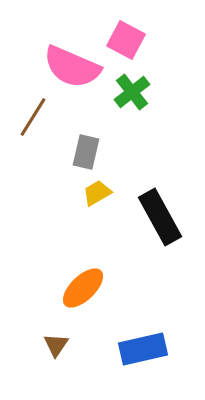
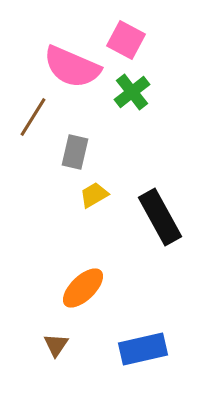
gray rectangle: moved 11 px left
yellow trapezoid: moved 3 px left, 2 px down
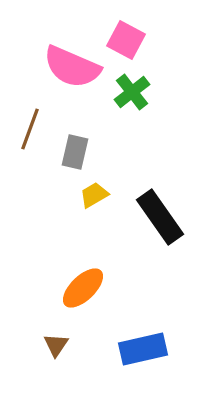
brown line: moved 3 px left, 12 px down; rotated 12 degrees counterclockwise
black rectangle: rotated 6 degrees counterclockwise
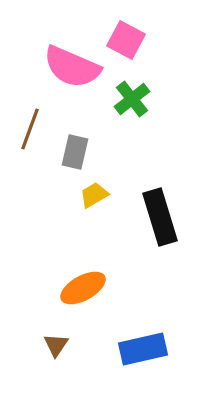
green cross: moved 7 px down
black rectangle: rotated 18 degrees clockwise
orange ellipse: rotated 15 degrees clockwise
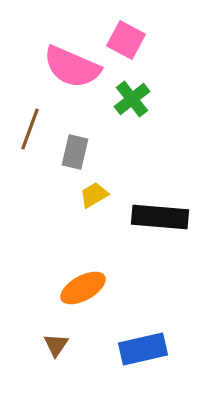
black rectangle: rotated 68 degrees counterclockwise
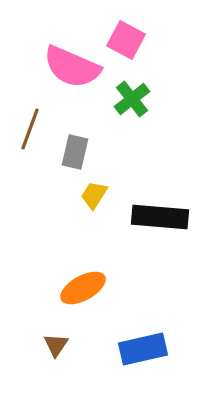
yellow trapezoid: rotated 28 degrees counterclockwise
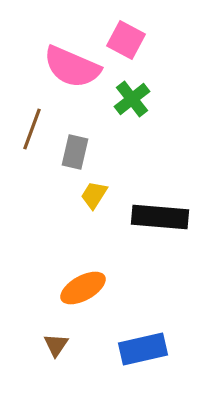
brown line: moved 2 px right
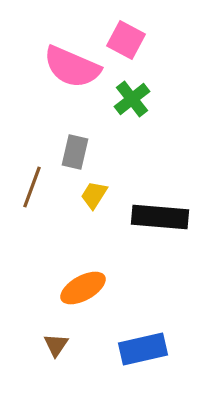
brown line: moved 58 px down
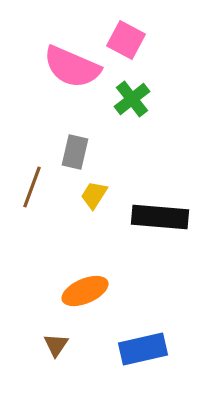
orange ellipse: moved 2 px right, 3 px down; rotated 6 degrees clockwise
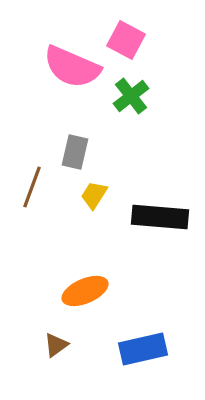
green cross: moved 1 px left, 3 px up
brown triangle: rotated 20 degrees clockwise
